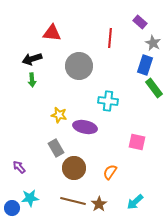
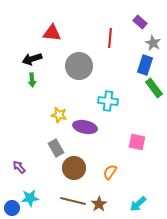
cyan arrow: moved 3 px right, 2 px down
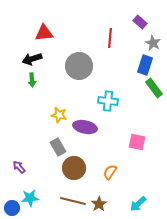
red triangle: moved 8 px left; rotated 12 degrees counterclockwise
gray rectangle: moved 2 px right, 1 px up
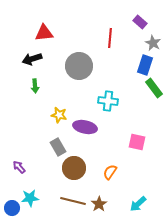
green arrow: moved 3 px right, 6 px down
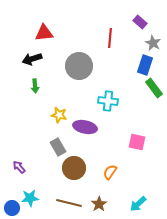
brown line: moved 4 px left, 2 px down
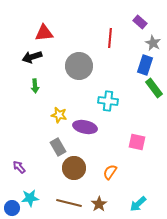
black arrow: moved 2 px up
